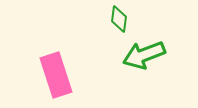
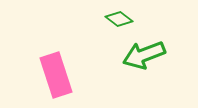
green diamond: rotated 60 degrees counterclockwise
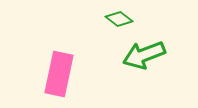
pink rectangle: moved 3 px right, 1 px up; rotated 30 degrees clockwise
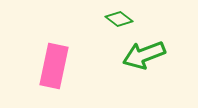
pink rectangle: moved 5 px left, 8 px up
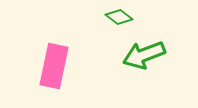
green diamond: moved 2 px up
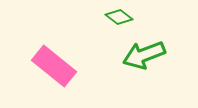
pink rectangle: rotated 63 degrees counterclockwise
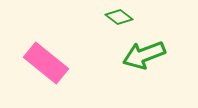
pink rectangle: moved 8 px left, 3 px up
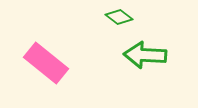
green arrow: moved 1 px right; rotated 24 degrees clockwise
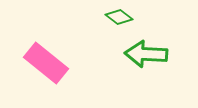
green arrow: moved 1 px right, 1 px up
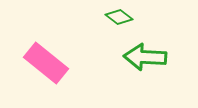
green arrow: moved 1 px left, 3 px down
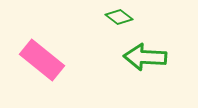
pink rectangle: moved 4 px left, 3 px up
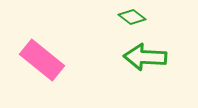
green diamond: moved 13 px right
